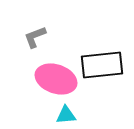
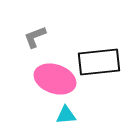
black rectangle: moved 3 px left, 3 px up
pink ellipse: moved 1 px left
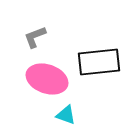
pink ellipse: moved 8 px left
cyan triangle: rotated 25 degrees clockwise
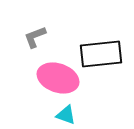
black rectangle: moved 2 px right, 8 px up
pink ellipse: moved 11 px right, 1 px up
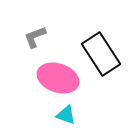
black rectangle: rotated 63 degrees clockwise
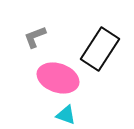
black rectangle: moved 1 px left, 5 px up; rotated 66 degrees clockwise
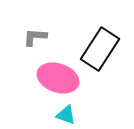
gray L-shape: rotated 25 degrees clockwise
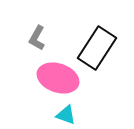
gray L-shape: moved 2 px right, 1 px down; rotated 65 degrees counterclockwise
black rectangle: moved 3 px left, 1 px up
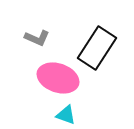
gray L-shape: rotated 95 degrees counterclockwise
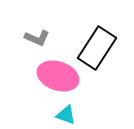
pink ellipse: moved 2 px up
